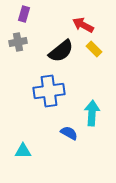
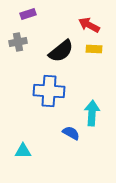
purple rectangle: moved 4 px right; rotated 56 degrees clockwise
red arrow: moved 6 px right
yellow rectangle: rotated 42 degrees counterclockwise
blue cross: rotated 12 degrees clockwise
blue semicircle: moved 2 px right
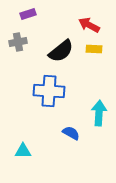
cyan arrow: moved 7 px right
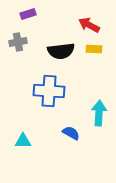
black semicircle: rotated 32 degrees clockwise
cyan triangle: moved 10 px up
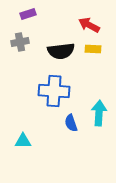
gray cross: moved 2 px right
yellow rectangle: moved 1 px left
blue cross: moved 5 px right
blue semicircle: moved 10 px up; rotated 138 degrees counterclockwise
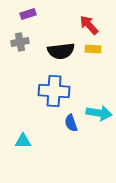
red arrow: rotated 20 degrees clockwise
cyan arrow: rotated 95 degrees clockwise
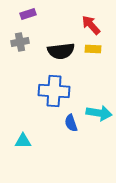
red arrow: moved 2 px right
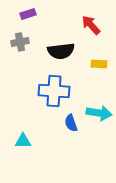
yellow rectangle: moved 6 px right, 15 px down
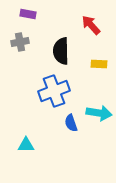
purple rectangle: rotated 28 degrees clockwise
black semicircle: rotated 96 degrees clockwise
blue cross: rotated 24 degrees counterclockwise
cyan triangle: moved 3 px right, 4 px down
